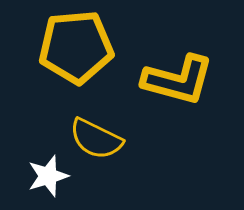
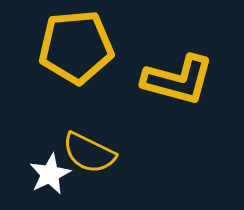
yellow semicircle: moved 7 px left, 14 px down
white star: moved 2 px right, 2 px up; rotated 9 degrees counterclockwise
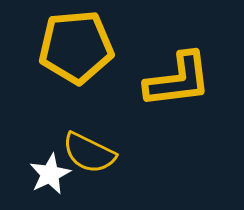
yellow L-shape: rotated 22 degrees counterclockwise
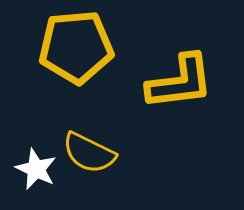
yellow L-shape: moved 2 px right, 2 px down
white star: moved 14 px left, 5 px up; rotated 21 degrees counterclockwise
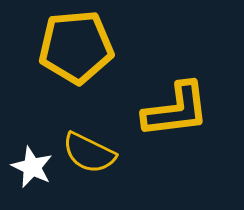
yellow L-shape: moved 4 px left, 28 px down
white star: moved 4 px left, 2 px up
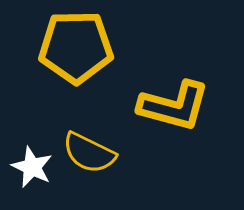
yellow pentagon: rotated 4 degrees clockwise
yellow L-shape: moved 2 px left, 4 px up; rotated 22 degrees clockwise
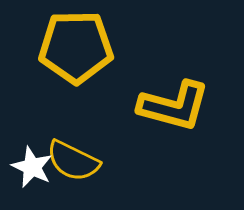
yellow semicircle: moved 16 px left, 8 px down
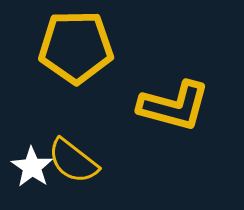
yellow semicircle: rotated 12 degrees clockwise
white star: rotated 9 degrees clockwise
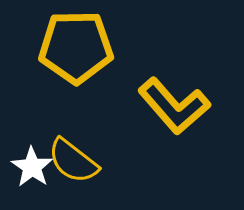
yellow L-shape: rotated 34 degrees clockwise
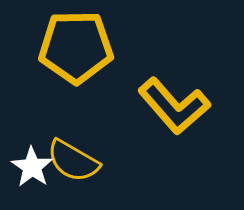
yellow semicircle: rotated 8 degrees counterclockwise
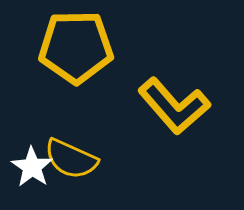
yellow semicircle: moved 2 px left, 2 px up; rotated 6 degrees counterclockwise
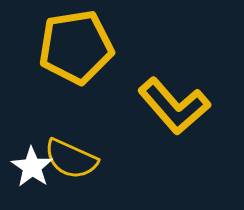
yellow pentagon: rotated 8 degrees counterclockwise
